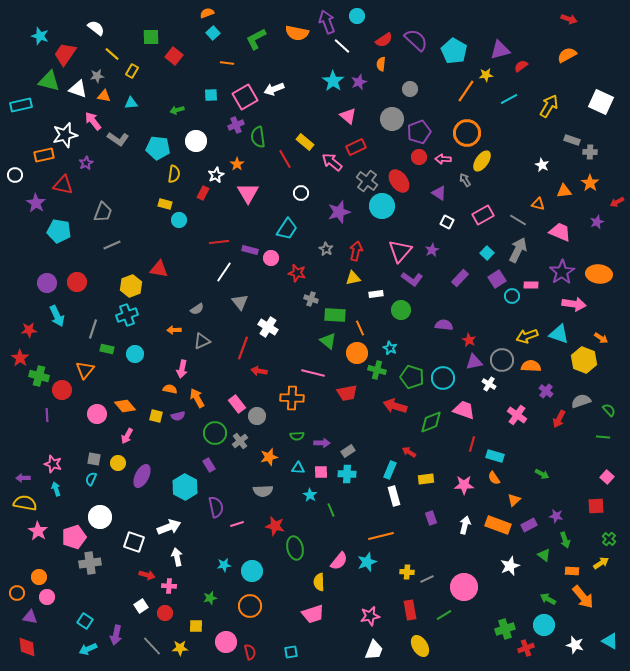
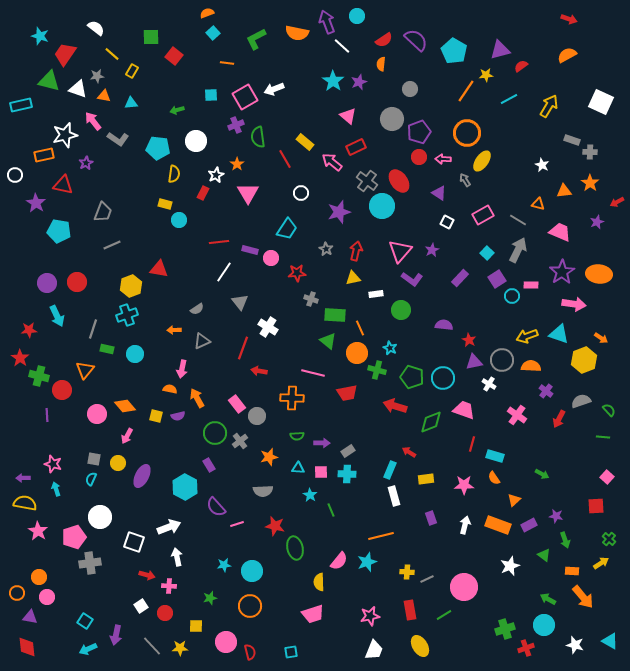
red star at (297, 273): rotated 18 degrees counterclockwise
yellow hexagon at (584, 360): rotated 20 degrees clockwise
purple semicircle at (216, 507): rotated 150 degrees clockwise
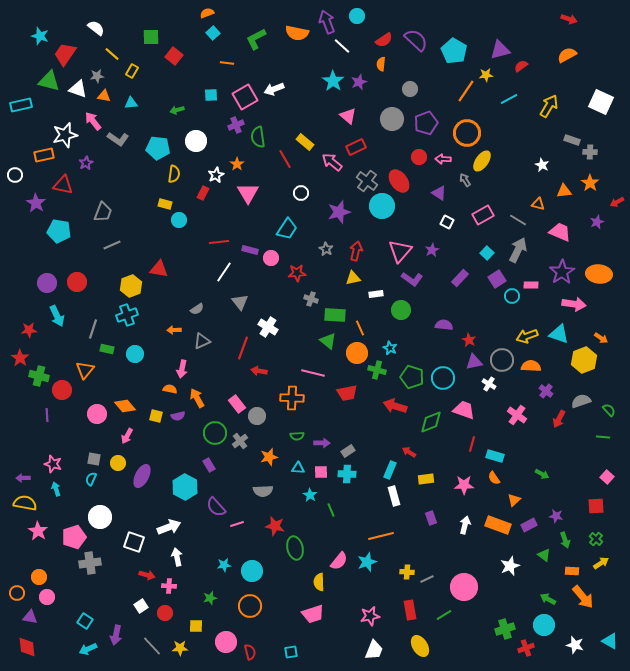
purple pentagon at (419, 132): moved 7 px right, 9 px up
green cross at (609, 539): moved 13 px left
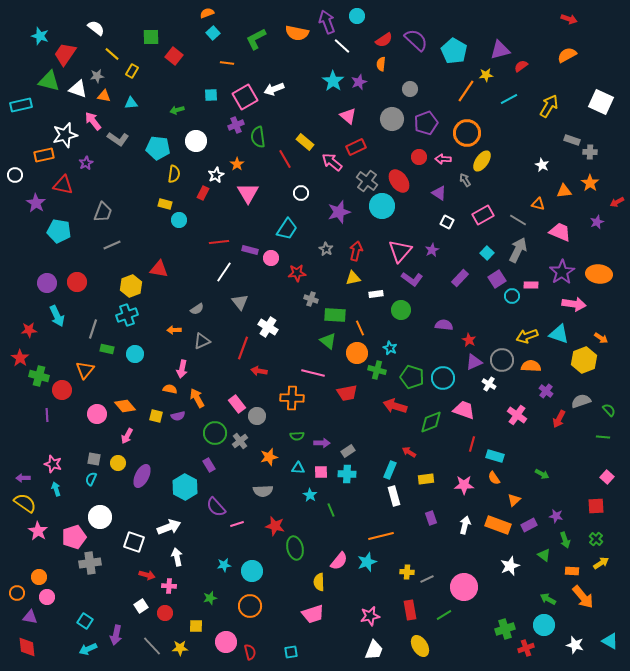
purple triangle at (474, 362): rotated 12 degrees counterclockwise
yellow semicircle at (25, 503): rotated 25 degrees clockwise
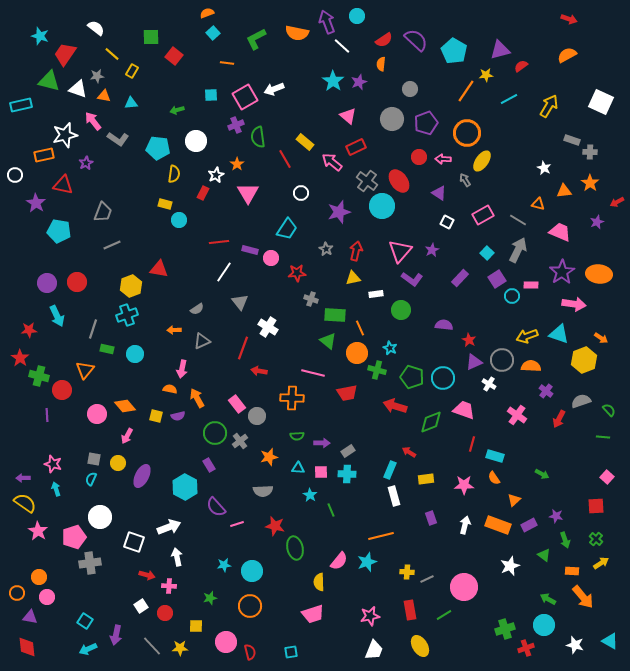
white star at (542, 165): moved 2 px right, 3 px down
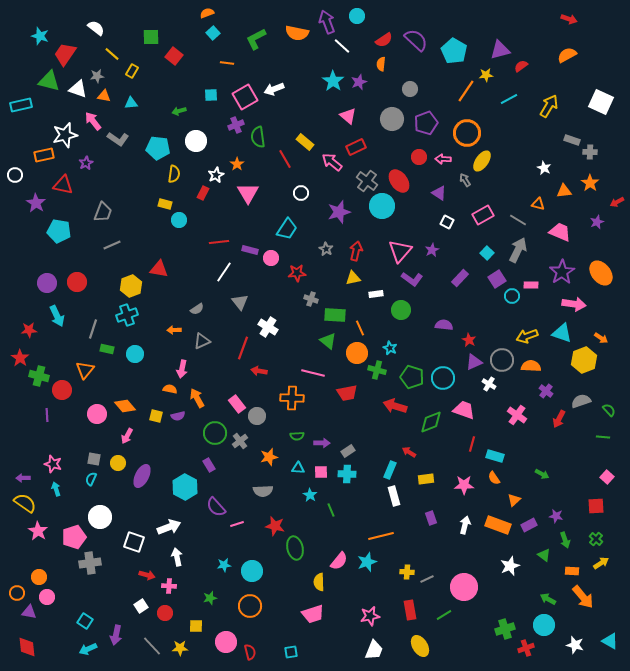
green arrow at (177, 110): moved 2 px right, 1 px down
orange ellipse at (599, 274): moved 2 px right, 1 px up; rotated 45 degrees clockwise
cyan triangle at (559, 334): moved 3 px right, 1 px up
purple triangle at (30, 617): moved 1 px left, 5 px up
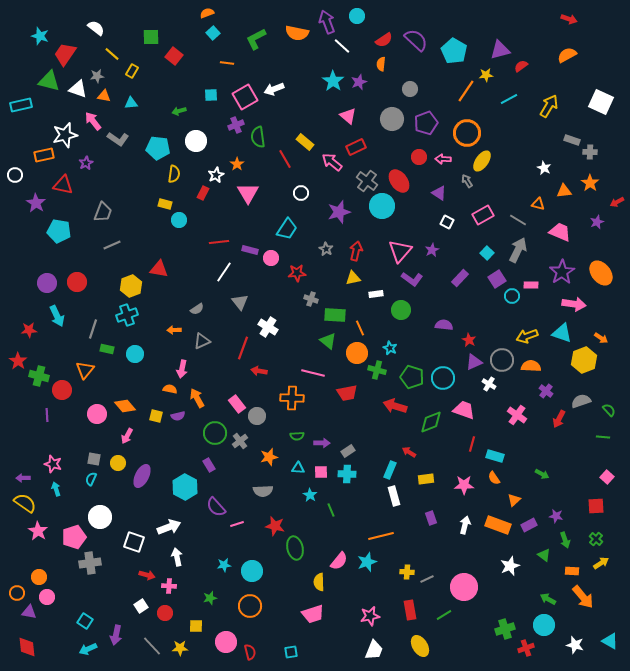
gray arrow at (465, 180): moved 2 px right, 1 px down
red star at (20, 358): moved 2 px left, 3 px down
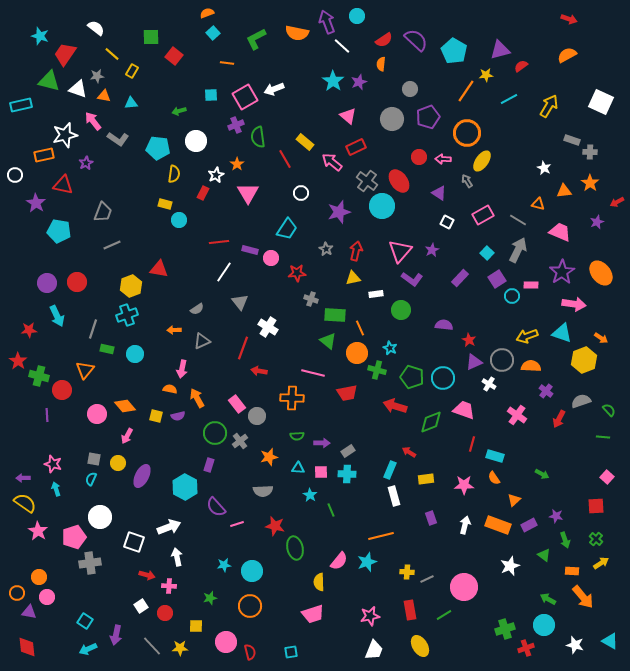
purple pentagon at (426, 123): moved 2 px right, 6 px up
purple rectangle at (209, 465): rotated 48 degrees clockwise
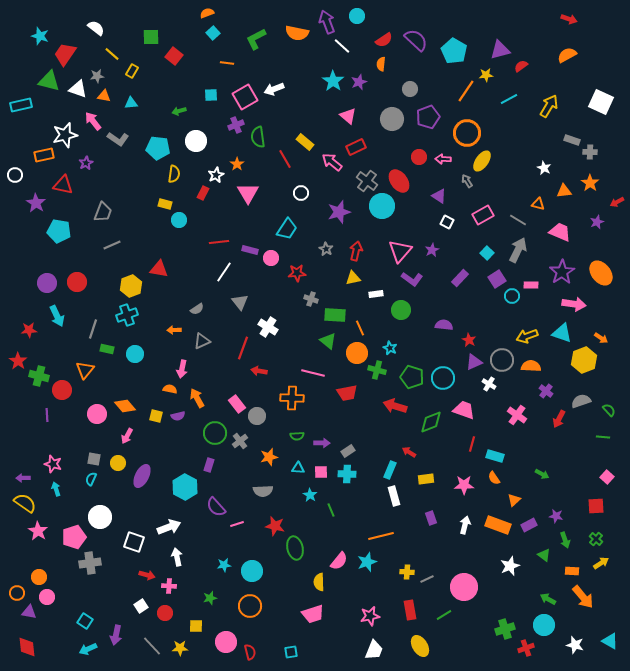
purple triangle at (439, 193): moved 3 px down
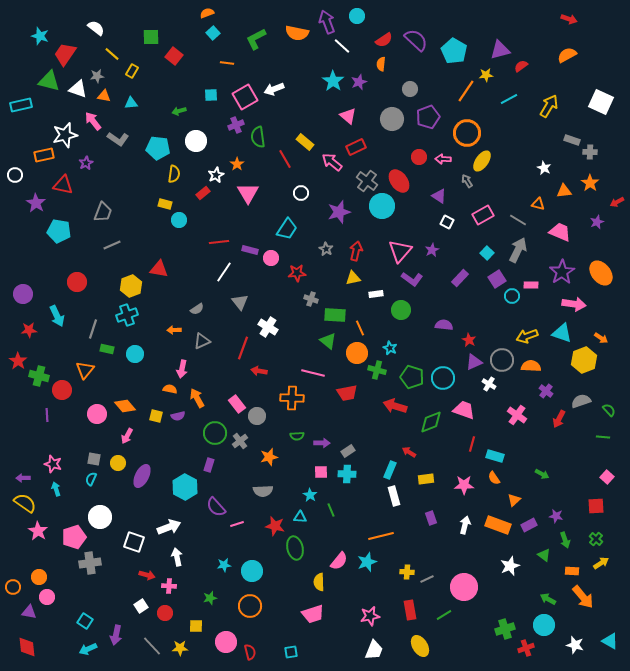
red rectangle at (203, 193): rotated 24 degrees clockwise
purple circle at (47, 283): moved 24 px left, 11 px down
cyan triangle at (298, 468): moved 2 px right, 49 px down
orange circle at (17, 593): moved 4 px left, 6 px up
